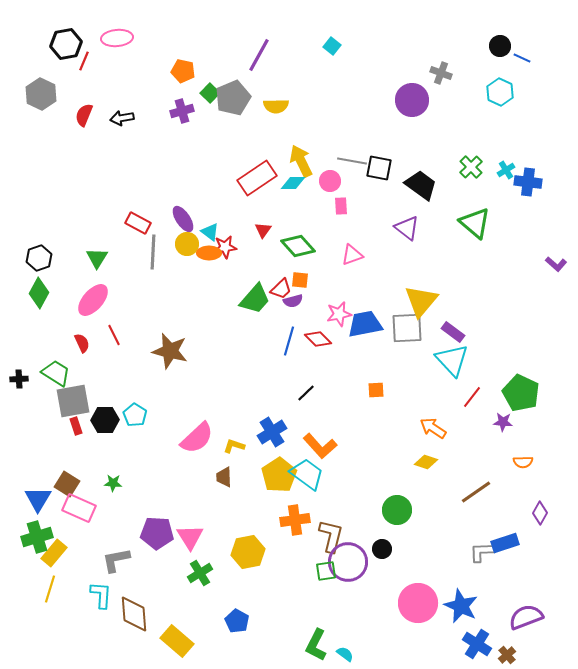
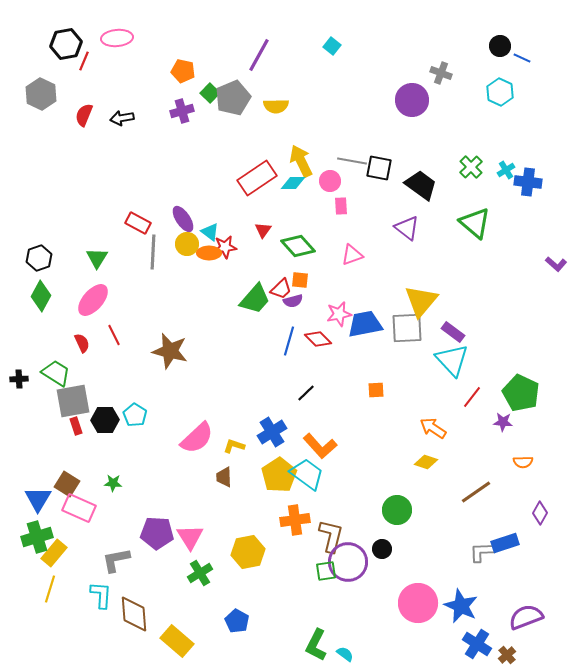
green diamond at (39, 293): moved 2 px right, 3 px down
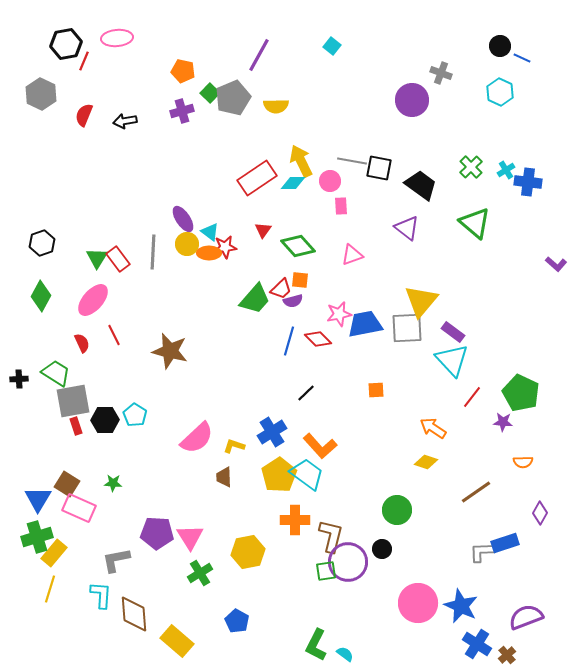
black arrow at (122, 118): moved 3 px right, 3 px down
red rectangle at (138, 223): moved 20 px left, 36 px down; rotated 25 degrees clockwise
black hexagon at (39, 258): moved 3 px right, 15 px up
orange cross at (295, 520): rotated 8 degrees clockwise
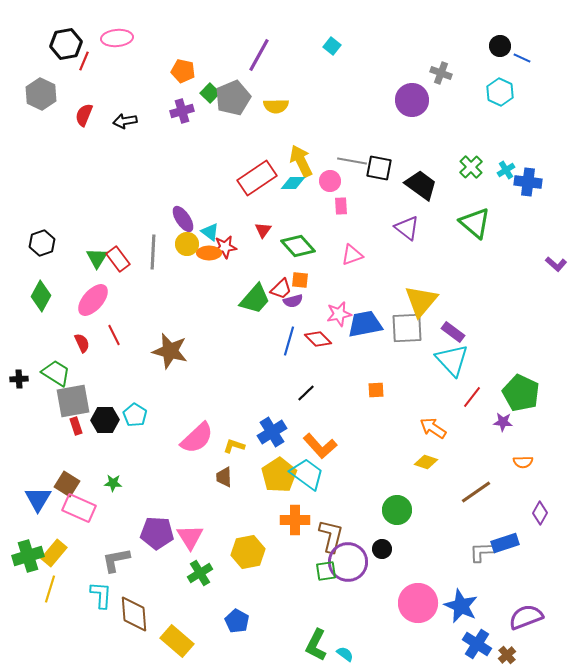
green cross at (37, 537): moved 9 px left, 19 px down
